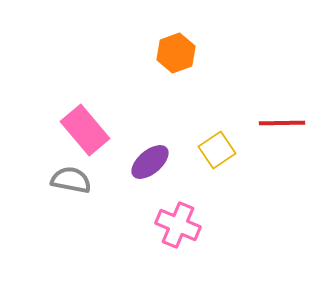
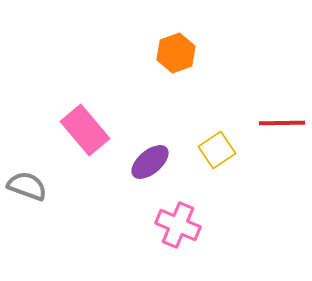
gray semicircle: moved 44 px left, 6 px down; rotated 9 degrees clockwise
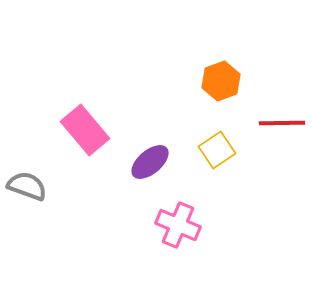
orange hexagon: moved 45 px right, 28 px down
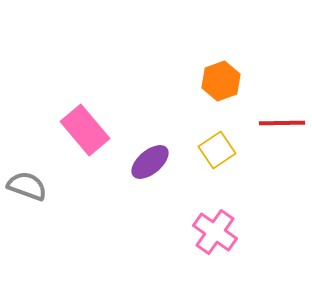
pink cross: moved 37 px right, 7 px down; rotated 12 degrees clockwise
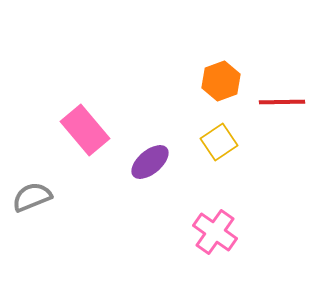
red line: moved 21 px up
yellow square: moved 2 px right, 8 px up
gray semicircle: moved 5 px right, 11 px down; rotated 42 degrees counterclockwise
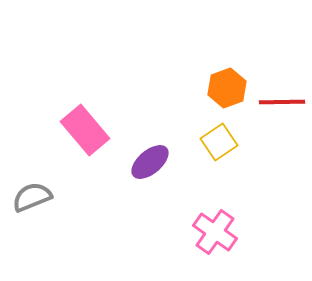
orange hexagon: moved 6 px right, 7 px down
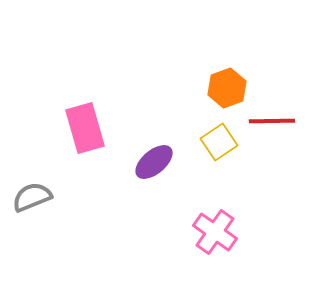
red line: moved 10 px left, 19 px down
pink rectangle: moved 2 px up; rotated 24 degrees clockwise
purple ellipse: moved 4 px right
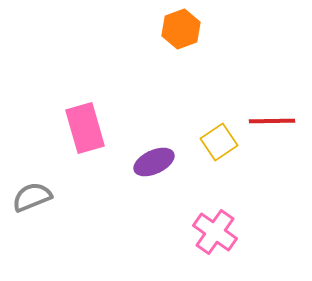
orange hexagon: moved 46 px left, 59 px up
purple ellipse: rotated 15 degrees clockwise
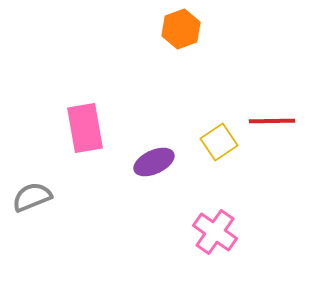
pink rectangle: rotated 6 degrees clockwise
